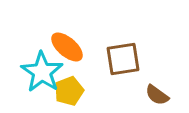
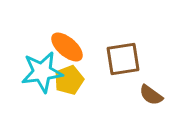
cyan star: rotated 30 degrees clockwise
yellow pentagon: moved 11 px up
brown semicircle: moved 6 px left
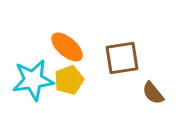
brown square: moved 1 px left, 1 px up
cyan star: moved 9 px left, 8 px down
brown semicircle: moved 2 px right, 2 px up; rotated 15 degrees clockwise
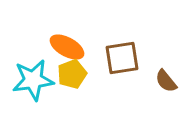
orange ellipse: rotated 12 degrees counterclockwise
yellow pentagon: moved 3 px right, 6 px up
brown semicircle: moved 13 px right, 12 px up
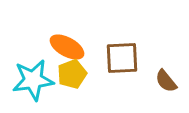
brown square: rotated 6 degrees clockwise
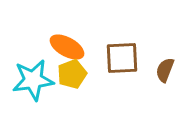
brown semicircle: moved 1 px left, 11 px up; rotated 60 degrees clockwise
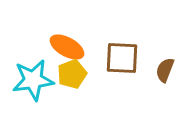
brown square: rotated 6 degrees clockwise
